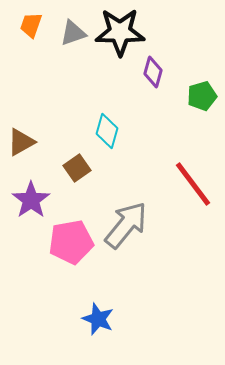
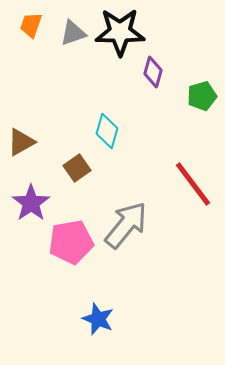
purple star: moved 3 px down
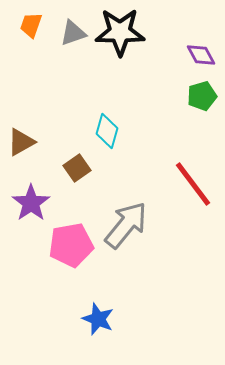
purple diamond: moved 48 px right, 17 px up; rotated 44 degrees counterclockwise
pink pentagon: moved 3 px down
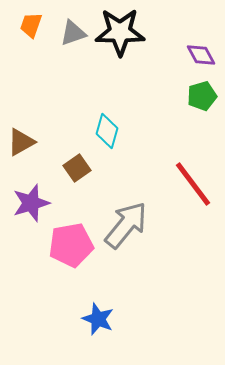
purple star: rotated 18 degrees clockwise
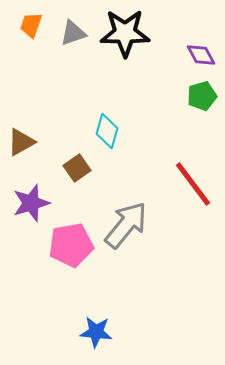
black star: moved 5 px right, 1 px down
blue star: moved 2 px left, 13 px down; rotated 16 degrees counterclockwise
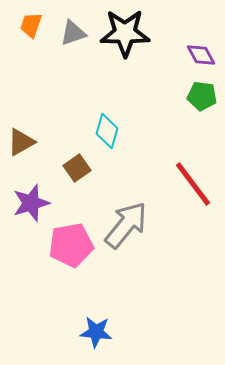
green pentagon: rotated 24 degrees clockwise
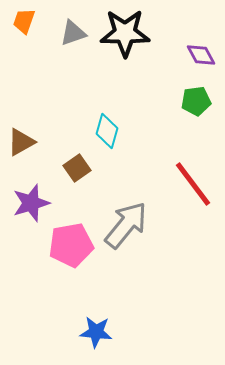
orange trapezoid: moved 7 px left, 4 px up
green pentagon: moved 6 px left, 5 px down; rotated 16 degrees counterclockwise
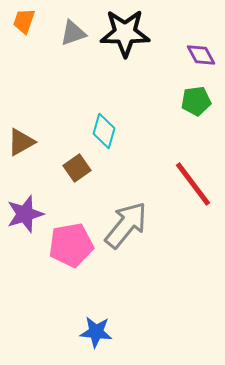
cyan diamond: moved 3 px left
purple star: moved 6 px left, 11 px down
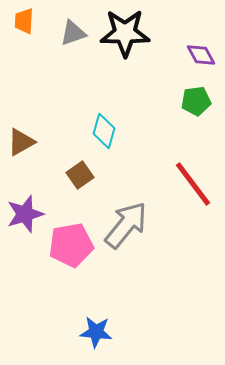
orange trapezoid: rotated 16 degrees counterclockwise
brown square: moved 3 px right, 7 px down
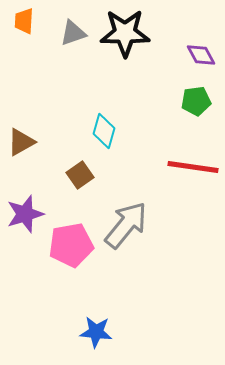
red line: moved 17 px up; rotated 45 degrees counterclockwise
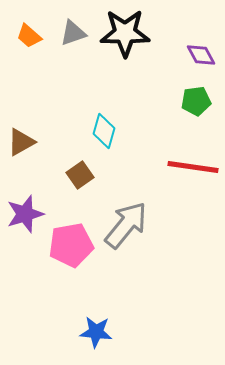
orange trapezoid: moved 5 px right, 15 px down; rotated 52 degrees counterclockwise
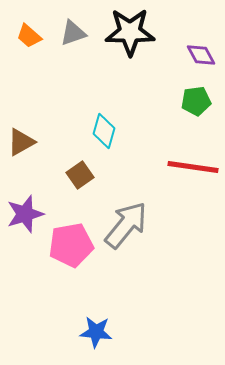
black star: moved 5 px right, 1 px up
